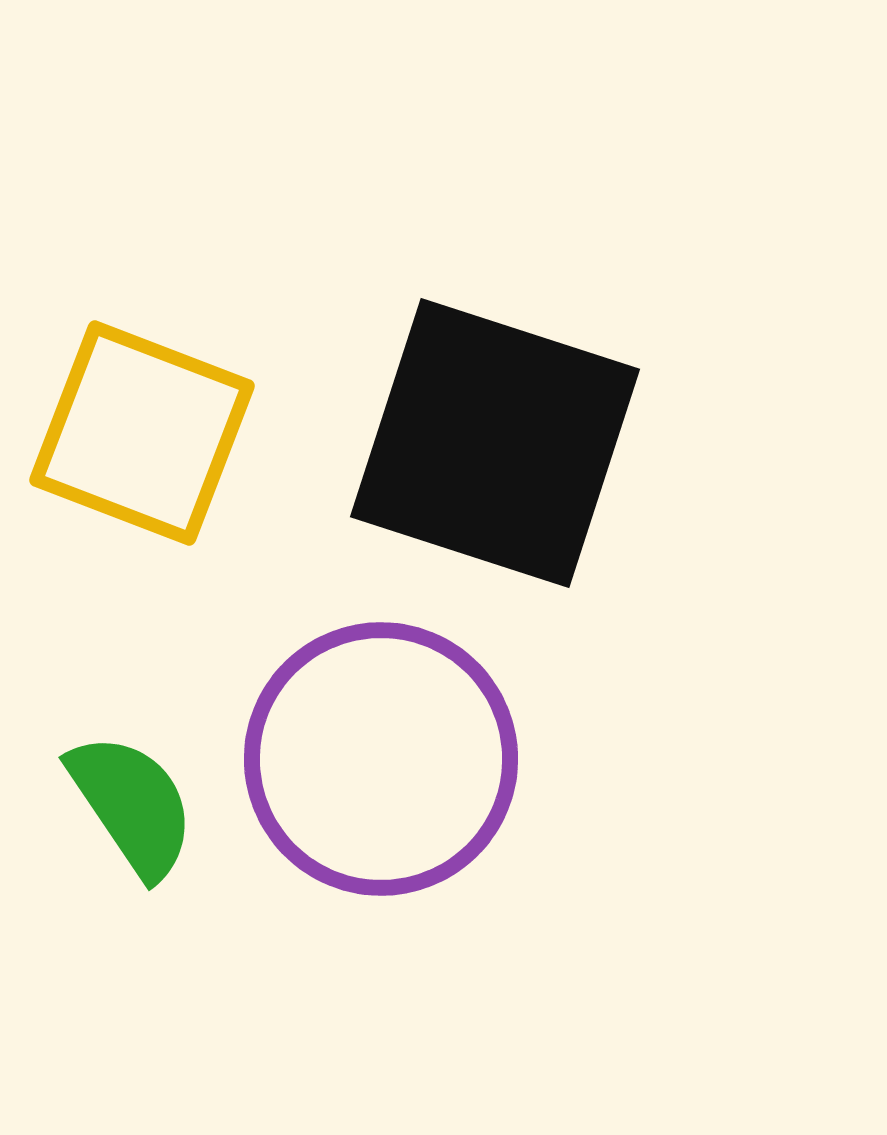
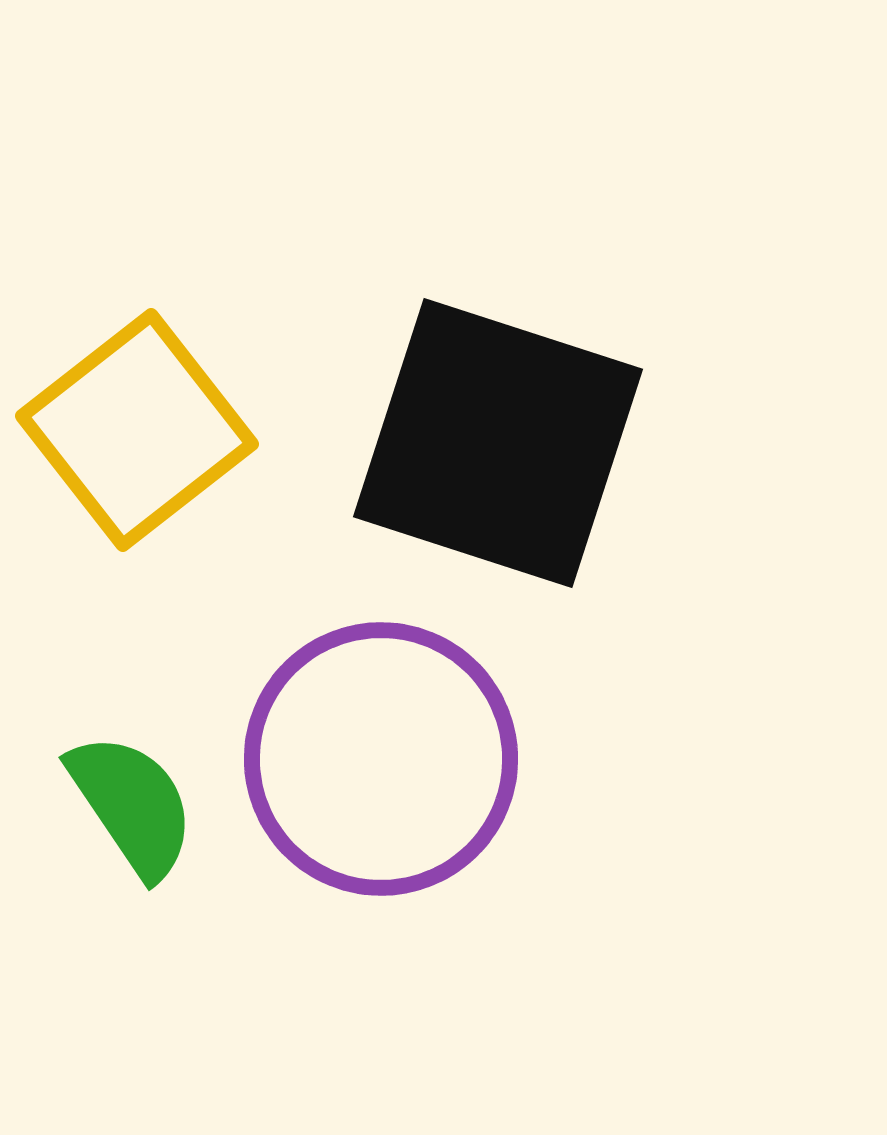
yellow square: moved 5 px left, 3 px up; rotated 31 degrees clockwise
black square: moved 3 px right
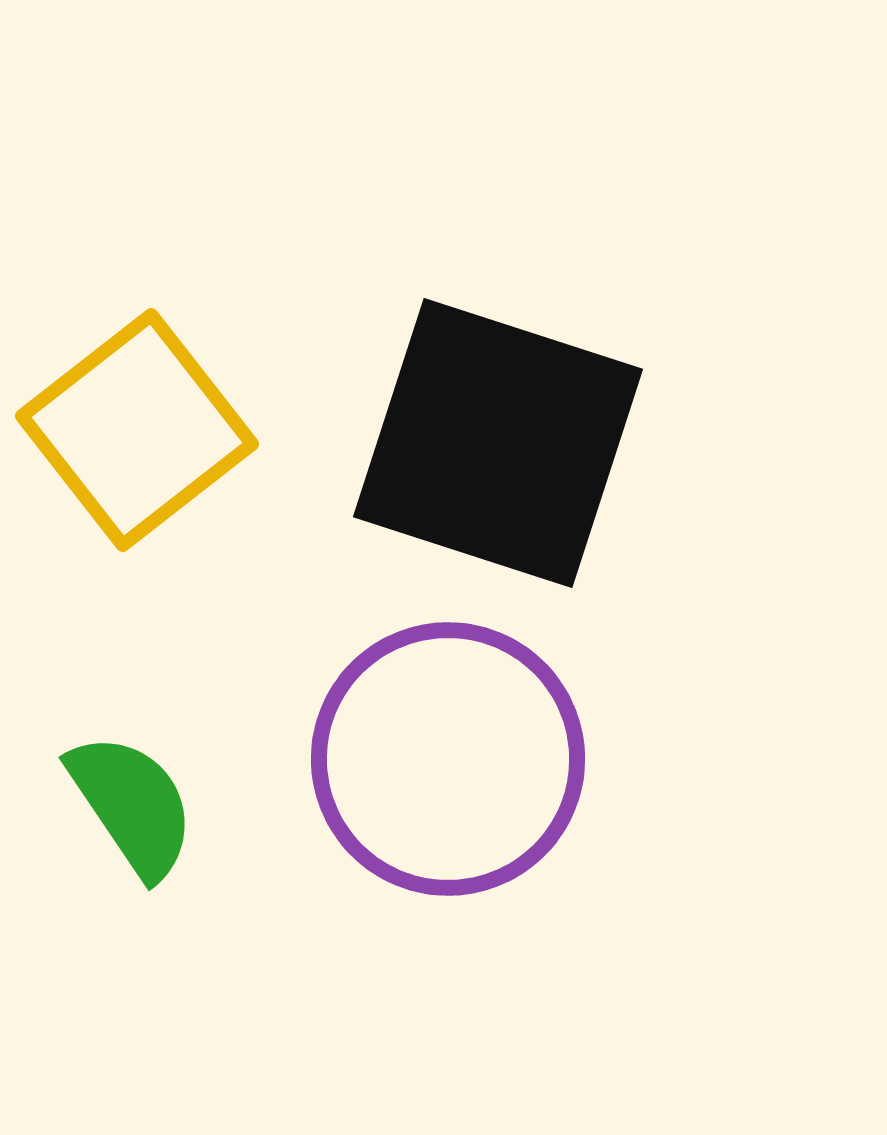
purple circle: moved 67 px right
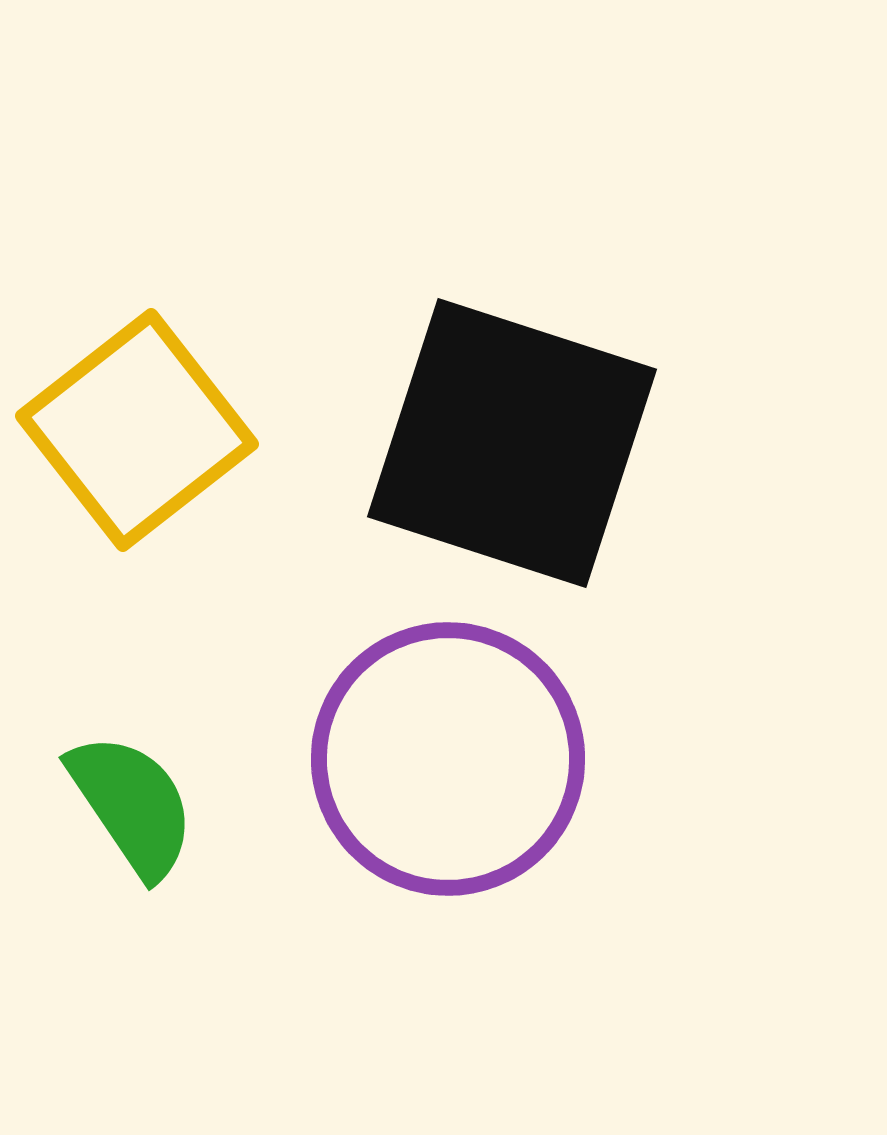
black square: moved 14 px right
